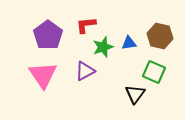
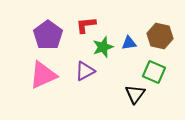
pink triangle: rotated 40 degrees clockwise
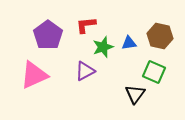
pink triangle: moved 9 px left
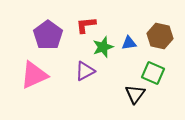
green square: moved 1 px left, 1 px down
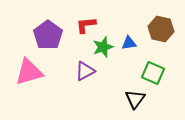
brown hexagon: moved 1 px right, 7 px up
pink triangle: moved 5 px left, 3 px up; rotated 8 degrees clockwise
black triangle: moved 5 px down
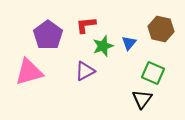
blue triangle: rotated 42 degrees counterclockwise
green star: moved 1 px up
black triangle: moved 7 px right
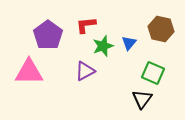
pink triangle: rotated 16 degrees clockwise
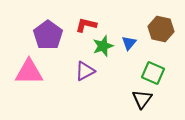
red L-shape: rotated 20 degrees clockwise
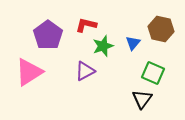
blue triangle: moved 4 px right
pink triangle: rotated 32 degrees counterclockwise
